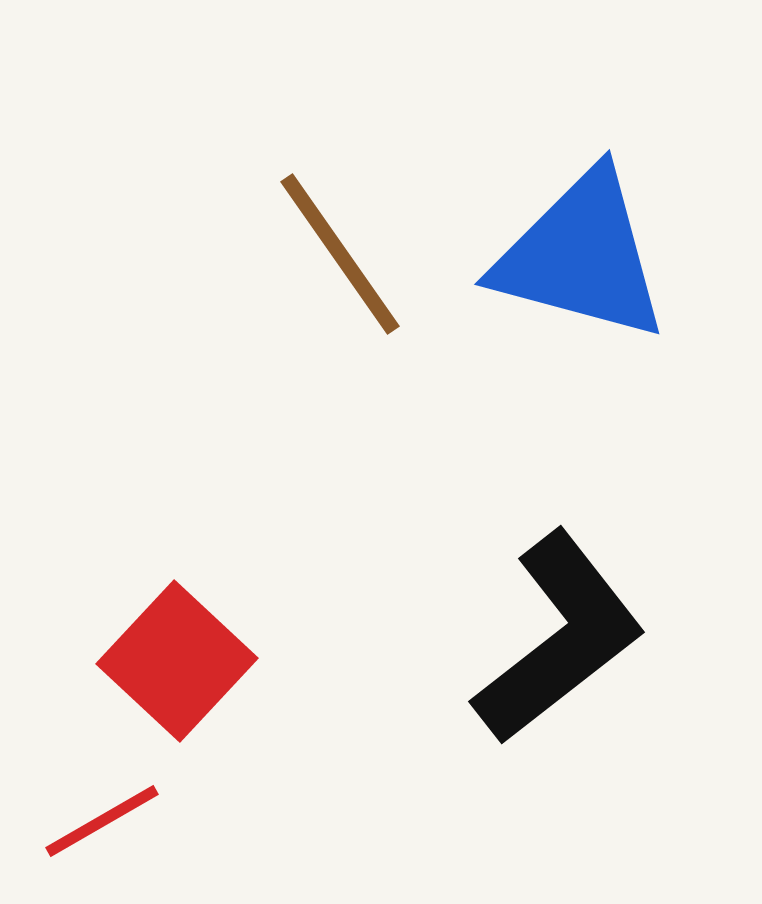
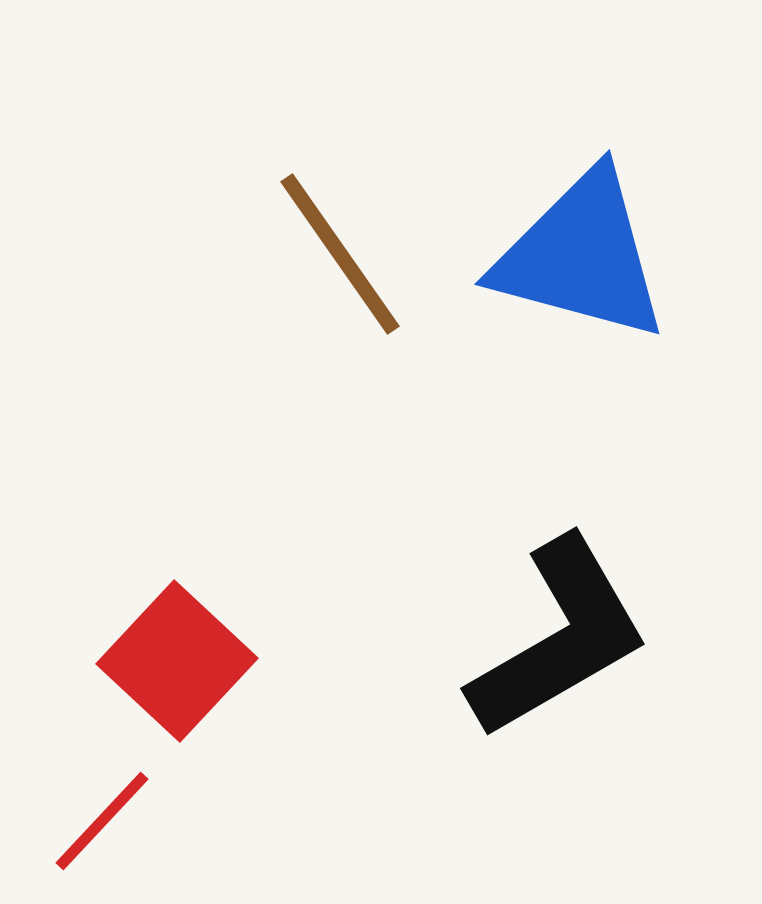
black L-shape: rotated 8 degrees clockwise
red line: rotated 17 degrees counterclockwise
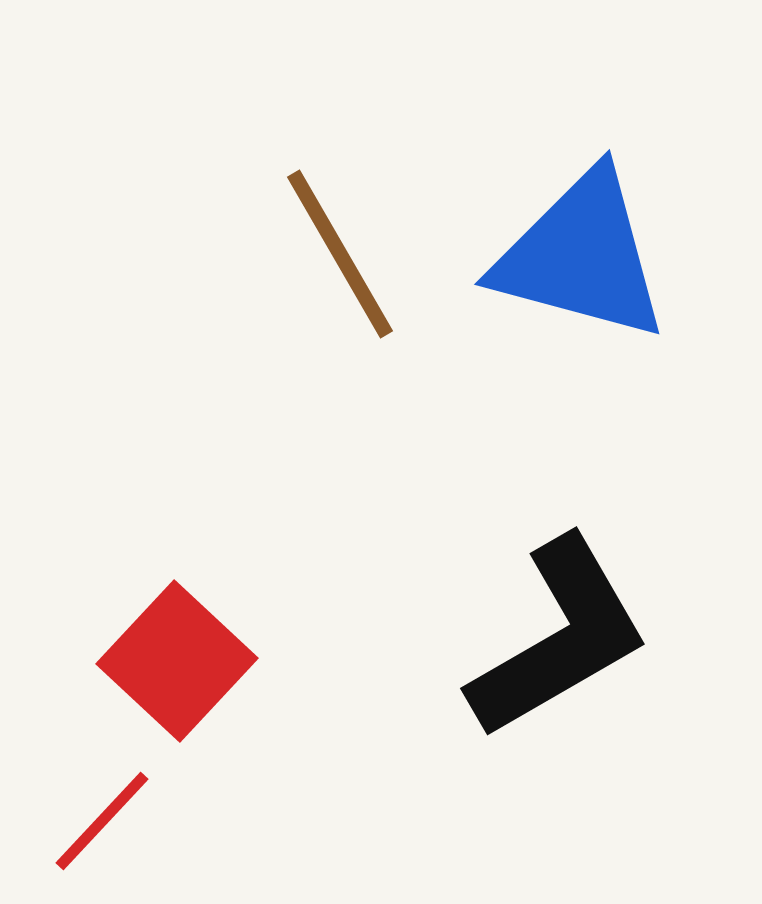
brown line: rotated 5 degrees clockwise
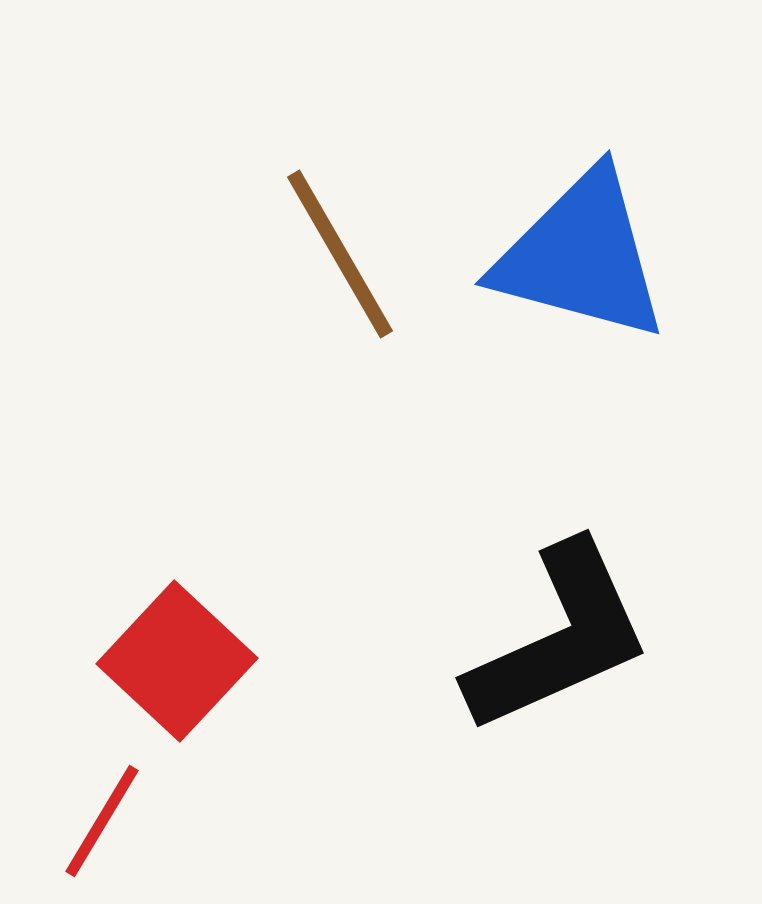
black L-shape: rotated 6 degrees clockwise
red line: rotated 12 degrees counterclockwise
